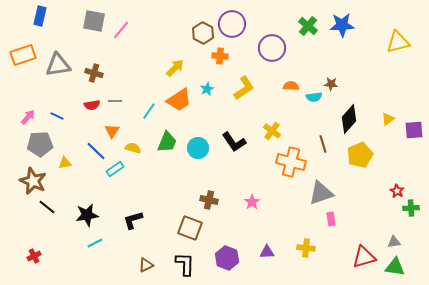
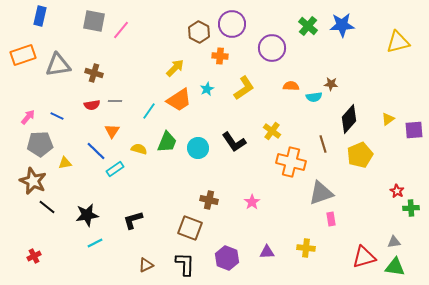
brown hexagon at (203, 33): moved 4 px left, 1 px up
yellow semicircle at (133, 148): moved 6 px right, 1 px down
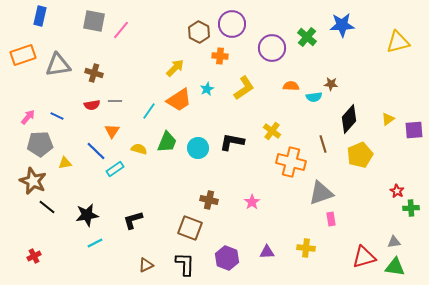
green cross at (308, 26): moved 1 px left, 11 px down
black L-shape at (234, 142): moved 2 px left; rotated 135 degrees clockwise
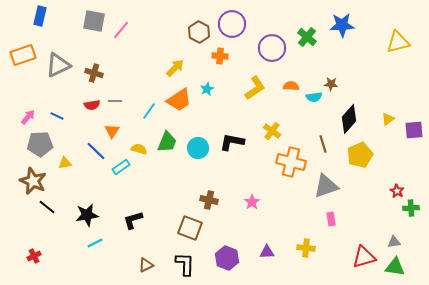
gray triangle at (58, 65): rotated 16 degrees counterclockwise
yellow L-shape at (244, 88): moved 11 px right
cyan rectangle at (115, 169): moved 6 px right, 2 px up
gray triangle at (321, 193): moved 5 px right, 7 px up
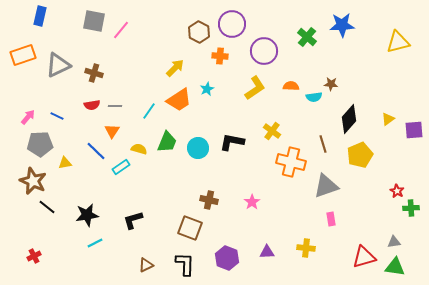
purple circle at (272, 48): moved 8 px left, 3 px down
gray line at (115, 101): moved 5 px down
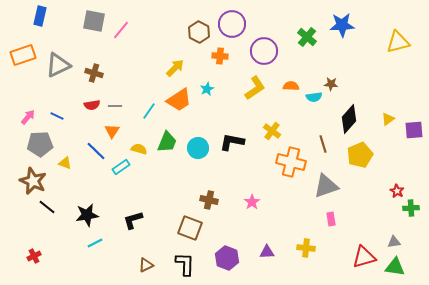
yellow triangle at (65, 163): rotated 32 degrees clockwise
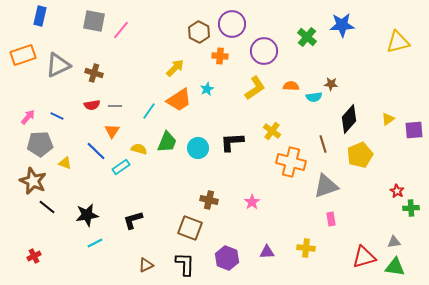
black L-shape at (232, 142): rotated 15 degrees counterclockwise
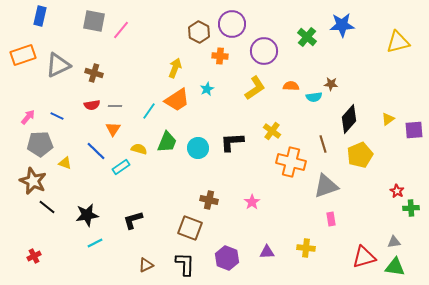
yellow arrow at (175, 68): rotated 24 degrees counterclockwise
orange trapezoid at (179, 100): moved 2 px left
orange triangle at (112, 131): moved 1 px right, 2 px up
